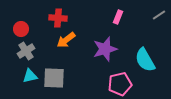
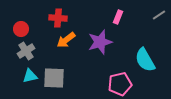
purple star: moved 5 px left, 7 px up
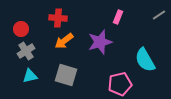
orange arrow: moved 2 px left, 1 px down
gray square: moved 12 px right, 3 px up; rotated 15 degrees clockwise
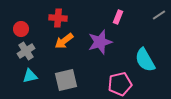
gray square: moved 5 px down; rotated 30 degrees counterclockwise
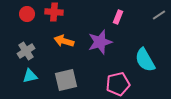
red cross: moved 4 px left, 6 px up
red circle: moved 6 px right, 15 px up
orange arrow: rotated 54 degrees clockwise
pink pentagon: moved 2 px left
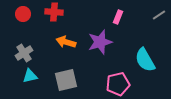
red circle: moved 4 px left
orange arrow: moved 2 px right, 1 px down
gray cross: moved 2 px left, 2 px down
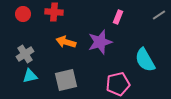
gray cross: moved 1 px right, 1 px down
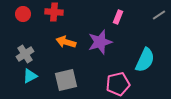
cyan semicircle: rotated 125 degrees counterclockwise
cyan triangle: rotated 14 degrees counterclockwise
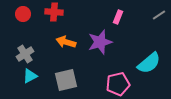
cyan semicircle: moved 4 px right, 3 px down; rotated 25 degrees clockwise
